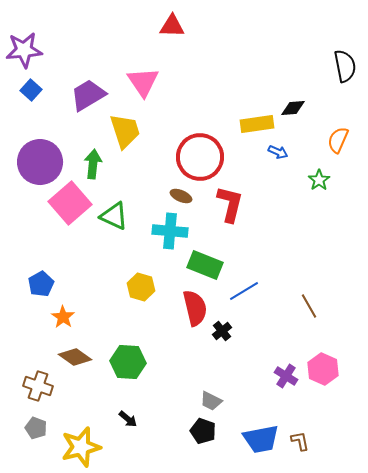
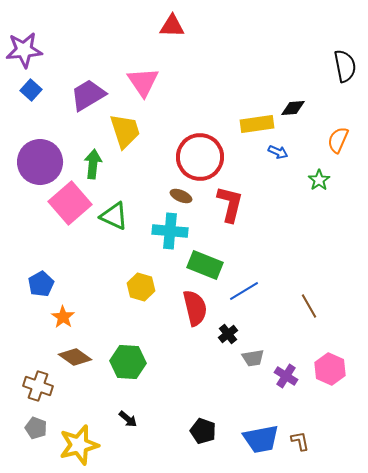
black cross: moved 6 px right, 3 px down
pink hexagon: moved 7 px right
gray trapezoid: moved 42 px right, 43 px up; rotated 35 degrees counterclockwise
yellow star: moved 2 px left, 2 px up
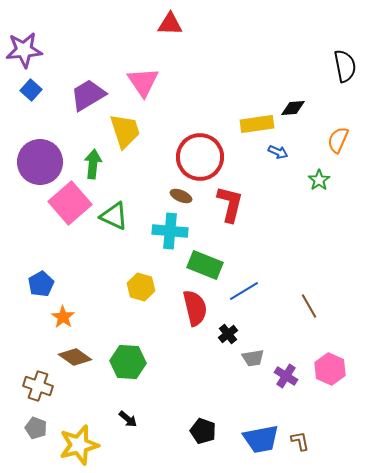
red triangle: moved 2 px left, 2 px up
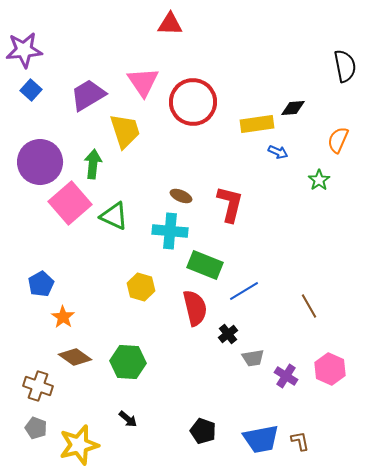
red circle: moved 7 px left, 55 px up
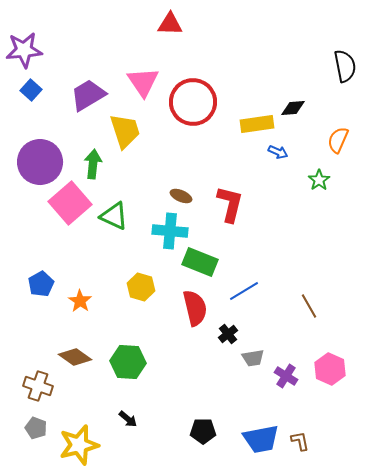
green rectangle: moved 5 px left, 3 px up
orange star: moved 17 px right, 16 px up
black pentagon: rotated 20 degrees counterclockwise
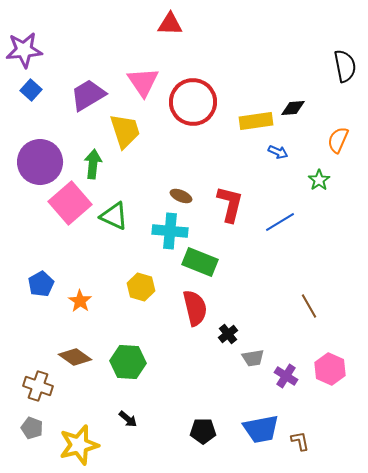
yellow rectangle: moved 1 px left, 3 px up
blue line: moved 36 px right, 69 px up
gray pentagon: moved 4 px left
blue trapezoid: moved 10 px up
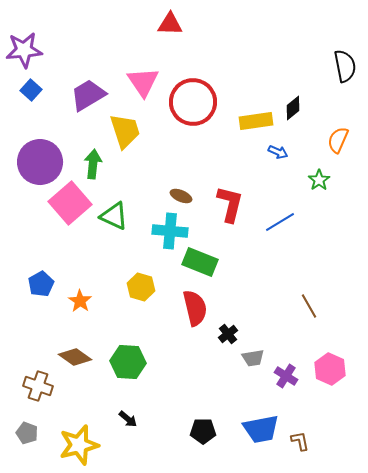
black diamond: rotated 35 degrees counterclockwise
gray pentagon: moved 5 px left, 5 px down
